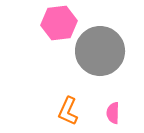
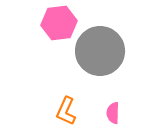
orange L-shape: moved 2 px left
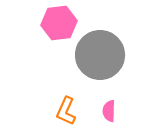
gray circle: moved 4 px down
pink semicircle: moved 4 px left, 2 px up
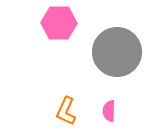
pink hexagon: rotated 8 degrees clockwise
gray circle: moved 17 px right, 3 px up
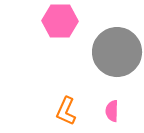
pink hexagon: moved 1 px right, 2 px up
pink semicircle: moved 3 px right
